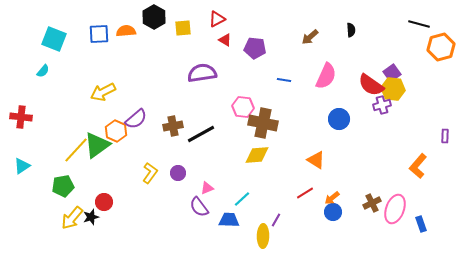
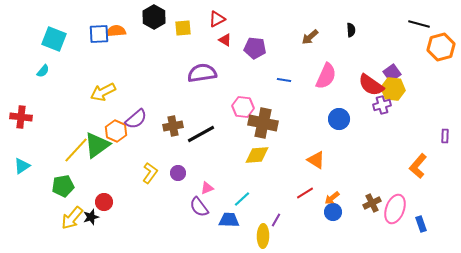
orange semicircle at (126, 31): moved 10 px left
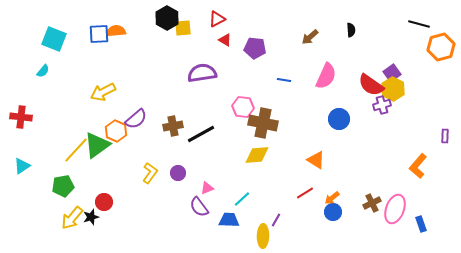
black hexagon at (154, 17): moved 13 px right, 1 px down
yellow hexagon at (393, 89): rotated 20 degrees clockwise
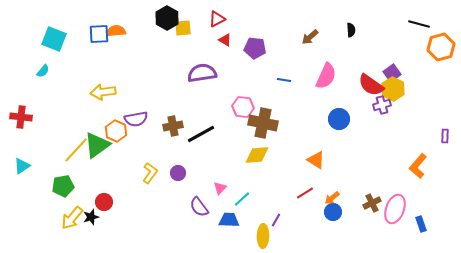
yellow arrow at (103, 92): rotated 20 degrees clockwise
purple semicircle at (136, 119): rotated 30 degrees clockwise
pink triangle at (207, 188): moved 13 px right; rotated 24 degrees counterclockwise
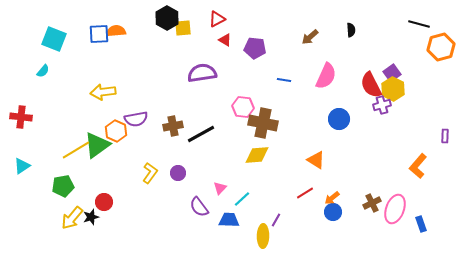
red semicircle at (371, 85): rotated 28 degrees clockwise
yellow line at (76, 150): rotated 16 degrees clockwise
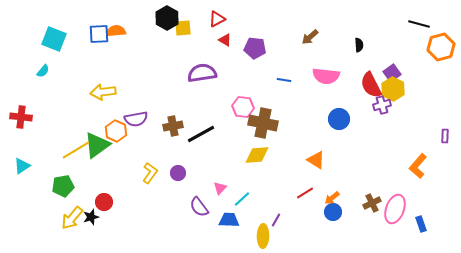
black semicircle at (351, 30): moved 8 px right, 15 px down
pink semicircle at (326, 76): rotated 72 degrees clockwise
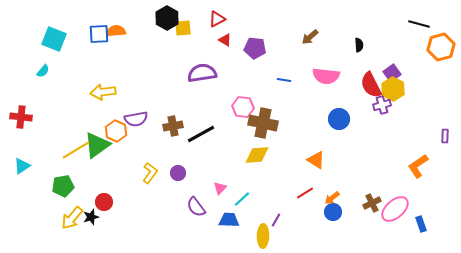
orange L-shape at (418, 166): rotated 15 degrees clockwise
purple semicircle at (199, 207): moved 3 px left
pink ellipse at (395, 209): rotated 28 degrees clockwise
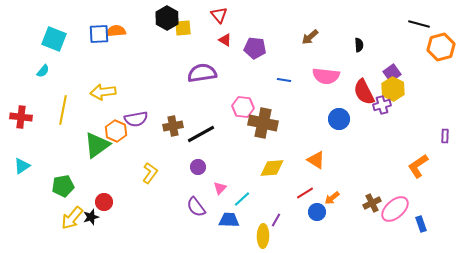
red triangle at (217, 19): moved 2 px right, 4 px up; rotated 42 degrees counterclockwise
red semicircle at (371, 85): moved 7 px left, 7 px down
yellow line at (76, 150): moved 13 px left, 40 px up; rotated 48 degrees counterclockwise
yellow diamond at (257, 155): moved 15 px right, 13 px down
purple circle at (178, 173): moved 20 px right, 6 px up
blue circle at (333, 212): moved 16 px left
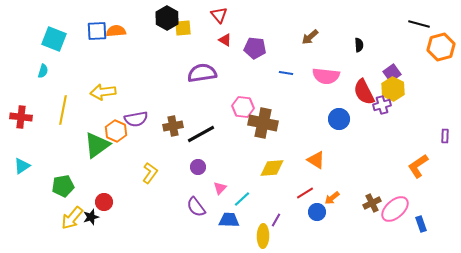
blue square at (99, 34): moved 2 px left, 3 px up
cyan semicircle at (43, 71): rotated 24 degrees counterclockwise
blue line at (284, 80): moved 2 px right, 7 px up
